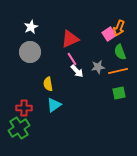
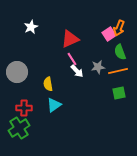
gray circle: moved 13 px left, 20 px down
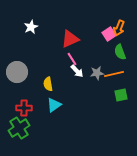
gray star: moved 1 px left, 6 px down
orange line: moved 4 px left, 3 px down
green square: moved 2 px right, 2 px down
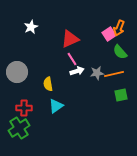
green semicircle: rotated 21 degrees counterclockwise
white arrow: rotated 64 degrees counterclockwise
cyan triangle: moved 2 px right, 1 px down
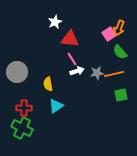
white star: moved 24 px right, 5 px up
red triangle: rotated 30 degrees clockwise
green cross: moved 3 px right; rotated 30 degrees counterclockwise
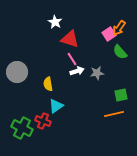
white star: rotated 16 degrees counterclockwise
orange arrow: rotated 14 degrees clockwise
red triangle: rotated 12 degrees clockwise
orange line: moved 40 px down
red cross: moved 19 px right, 13 px down; rotated 21 degrees clockwise
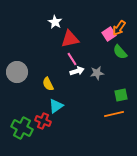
red triangle: rotated 30 degrees counterclockwise
yellow semicircle: rotated 16 degrees counterclockwise
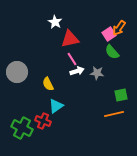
green semicircle: moved 8 px left
gray star: rotated 16 degrees clockwise
